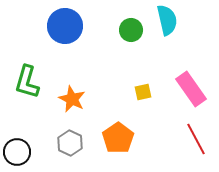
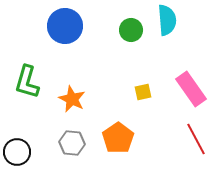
cyan semicircle: rotated 8 degrees clockwise
gray hexagon: moved 2 px right; rotated 20 degrees counterclockwise
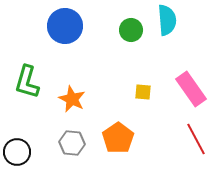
yellow square: rotated 18 degrees clockwise
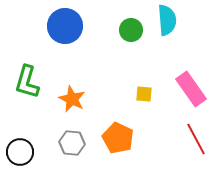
yellow square: moved 1 px right, 2 px down
orange pentagon: rotated 12 degrees counterclockwise
black circle: moved 3 px right
